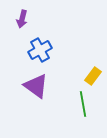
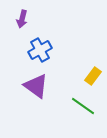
green line: moved 2 px down; rotated 45 degrees counterclockwise
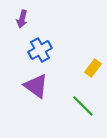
yellow rectangle: moved 8 px up
green line: rotated 10 degrees clockwise
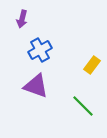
yellow rectangle: moved 1 px left, 3 px up
purple triangle: rotated 16 degrees counterclockwise
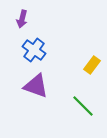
blue cross: moved 6 px left; rotated 25 degrees counterclockwise
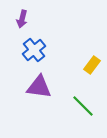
blue cross: rotated 15 degrees clockwise
purple triangle: moved 3 px right, 1 px down; rotated 12 degrees counterclockwise
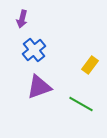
yellow rectangle: moved 2 px left
purple triangle: rotated 28 degrees counterclockwise
green line: moved 2 px left, 2 px up; rotated 15 degrees counterclockwise
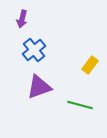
green line: moved 1 px left, 1 px down; rotated 15 degrees counterclockwise
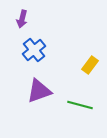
purple triangle: moved 4 px down
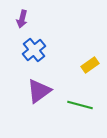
yellow rectangle: rotated 18 degrees clockwise
purple triangle: rotated 16 degrees counterclockwise
